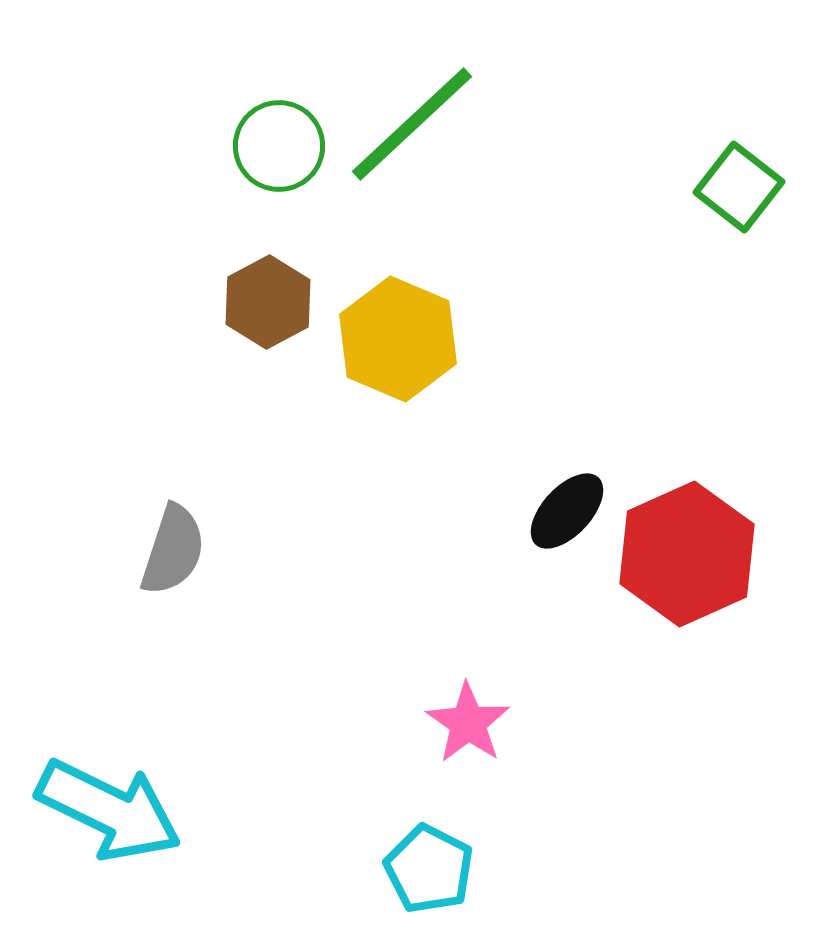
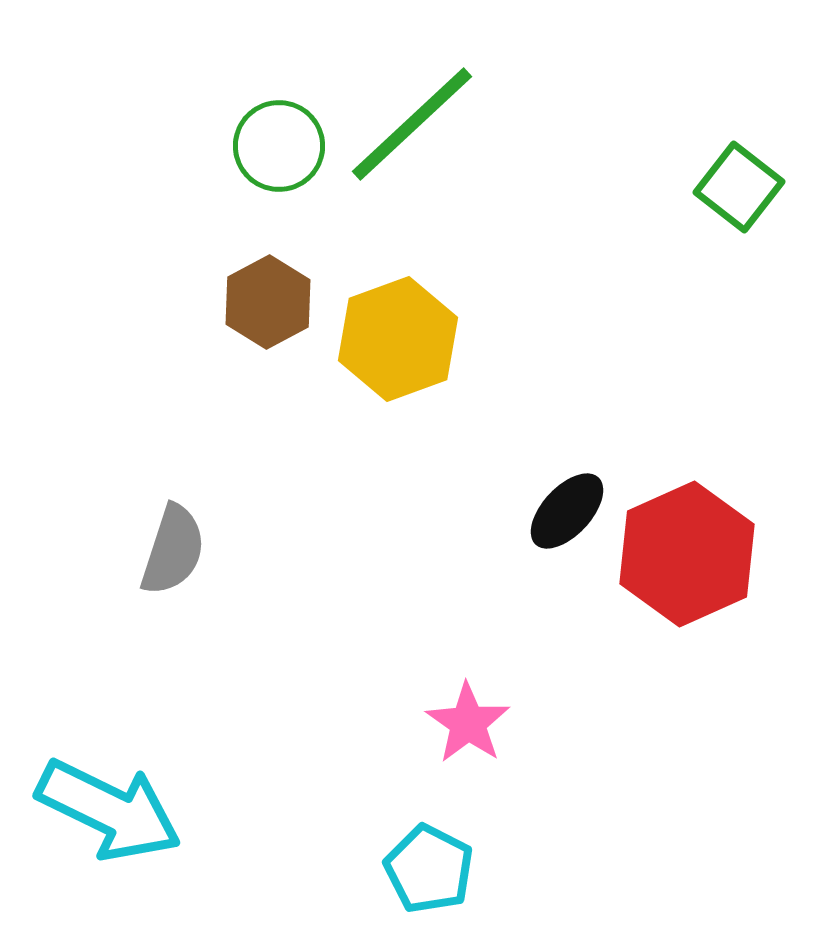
yellow hexagon: rotated 17 degrees clockwise
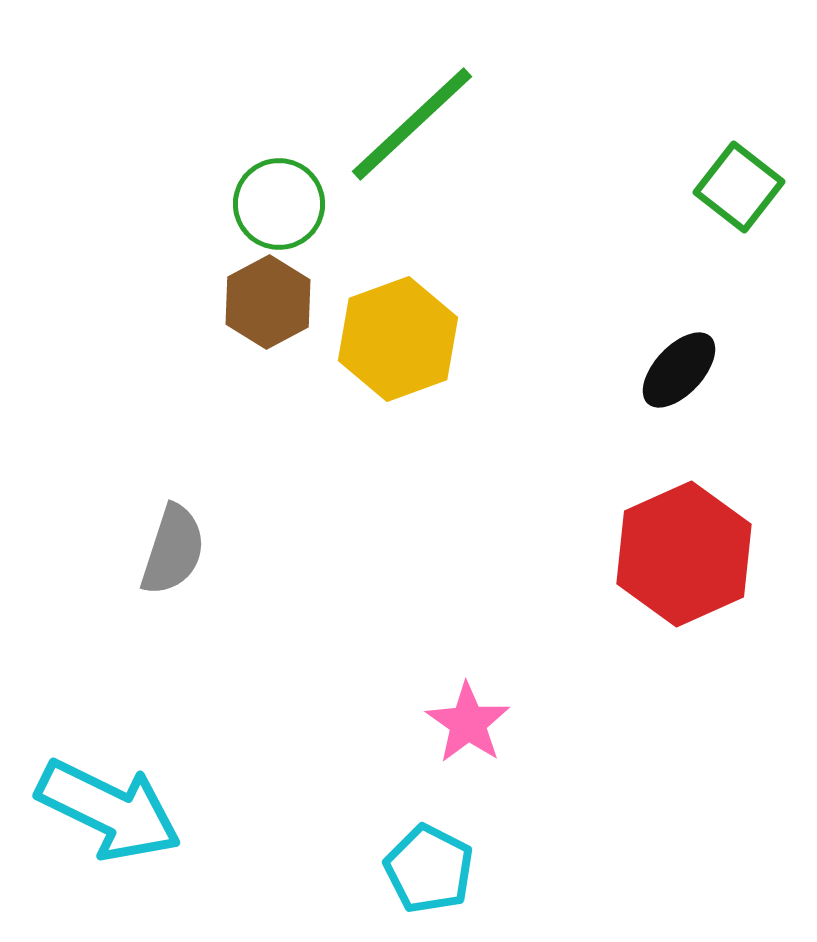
green circle: moved 58 px down
black ellipse: moved 112 px right, 141 px up
red hexagon: moved 3 px left
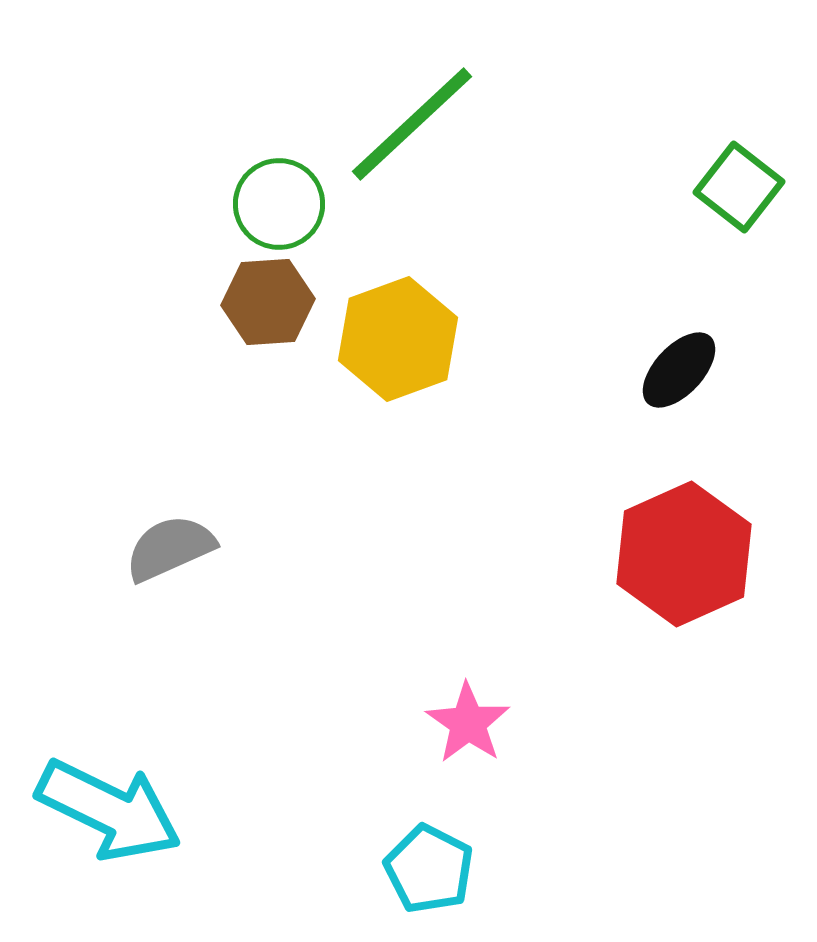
brown hexagon: rotated 24 degrees clockwise
gray semicircle: moved 3 px left, 2 px up; rotated 132 degrees counterclockwise
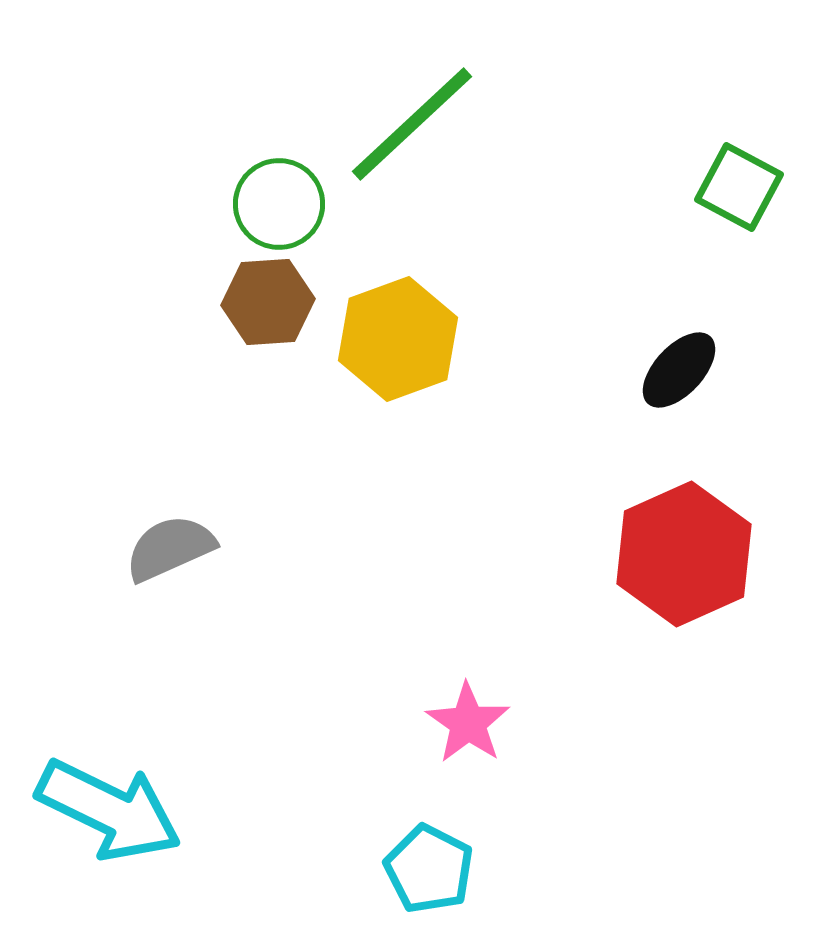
green square: rotated 10 degrees counterclockwise
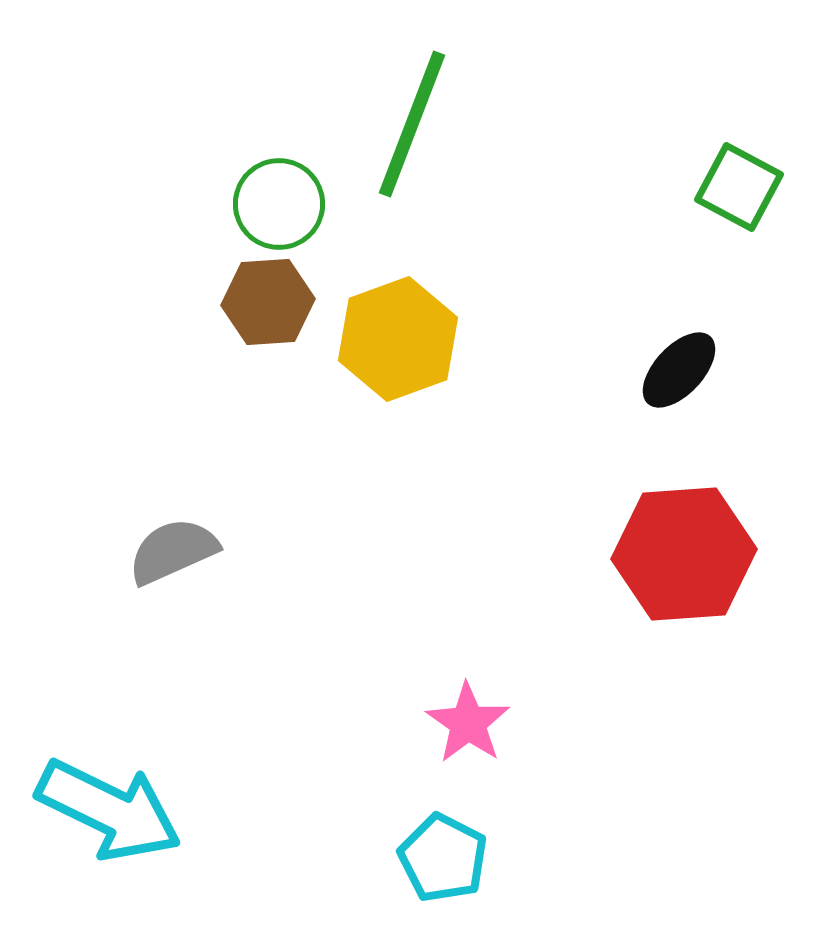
green line: rotated 26 degrees counterclockwise
gray semicircle: moved 3 px right, 3 px down
red hexagon: rotated 20 degrees clockwise
cyan pentagon: moved 14 px right, 11 px up
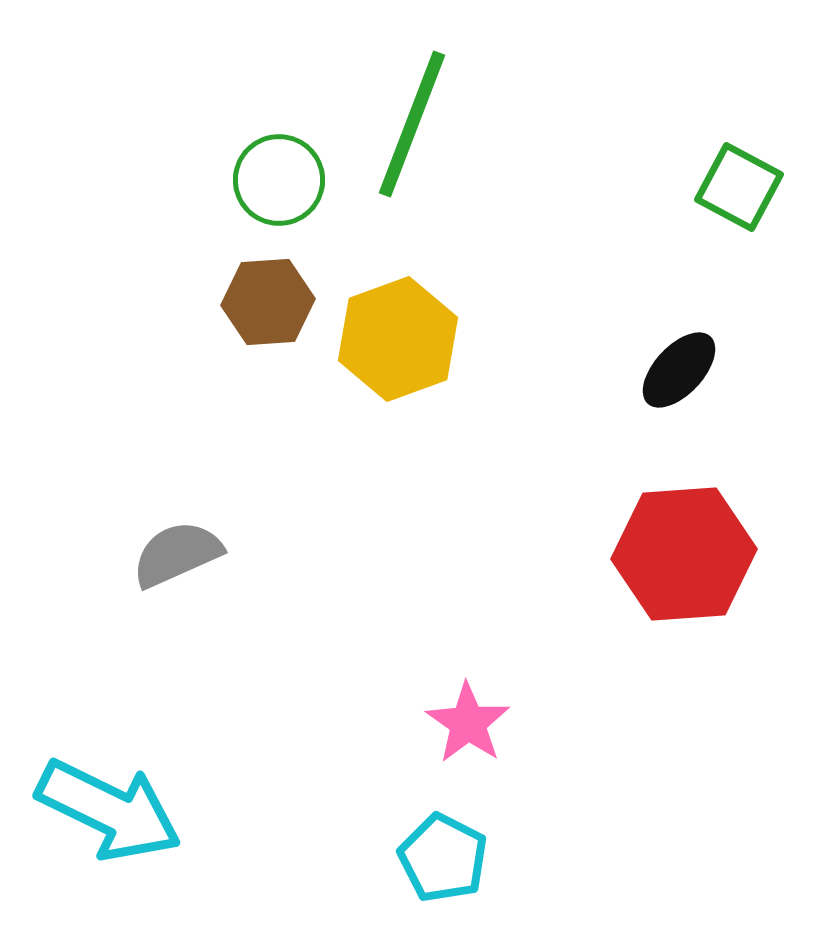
green circle: moved 24 px up
gray semicircle: moved 4 px right, 3 px down
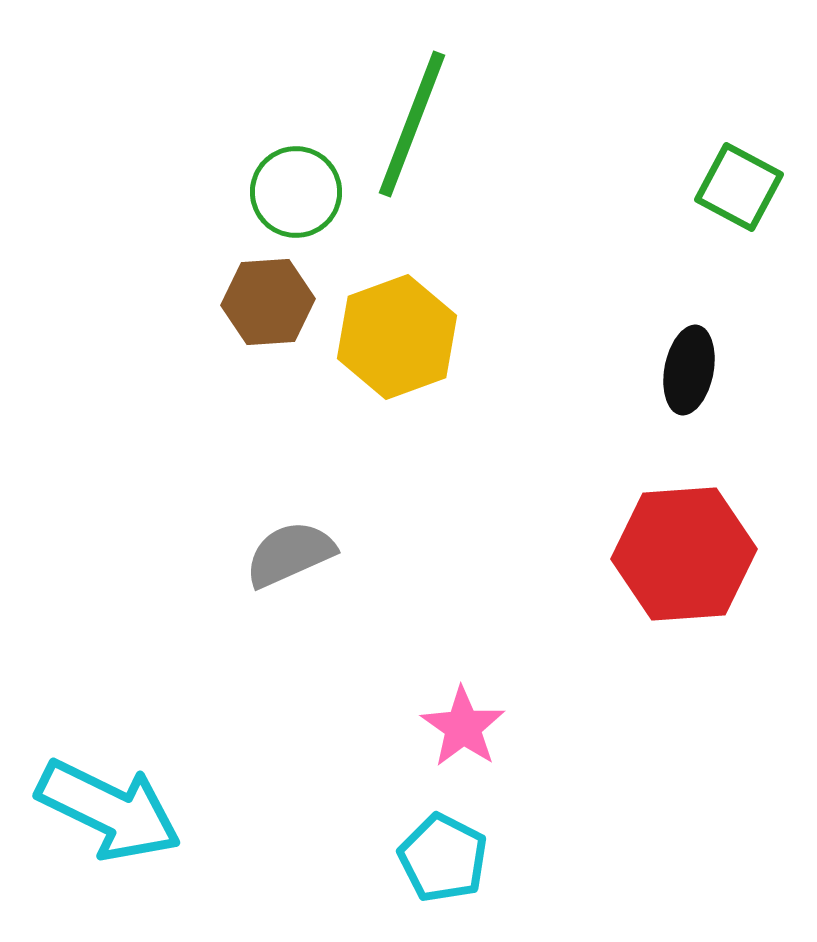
green circle: moved 17 px right, 12 px down
yellow hexagon: moved 1 px left, 2 px up
black ellipse: moved 10 px right; rotated 32 degrees counterclockwise
gray semicircle: moved 113 px right
pink star: moved 5 px left, 4 px down
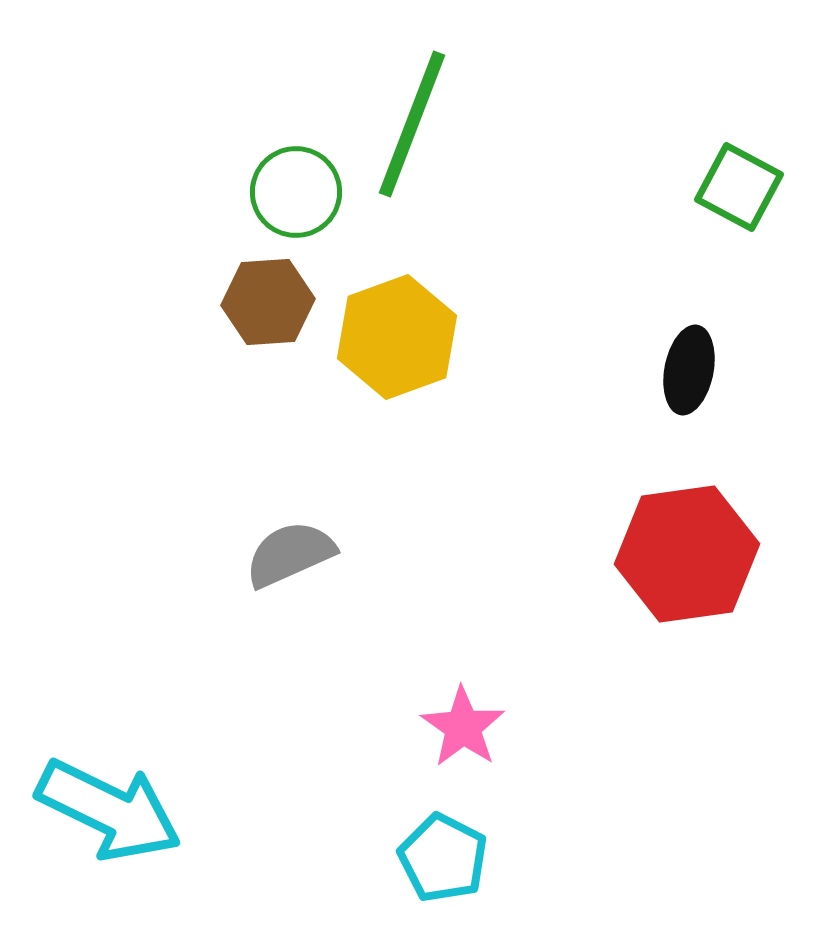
red hexagon: moved 3 px right; rotated 4 degrees counterclockwise
